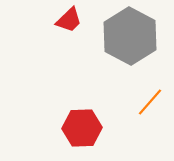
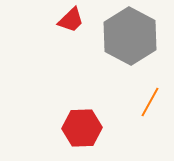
red trapezoid: moved 2 px right
orange line: rotated 12 degrees counterclockwise
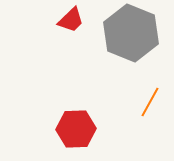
gray hexagon: moved 1 px right, 3 px up; rotated 6 degrees counterclockwise
red hexagon: moved 6 px left, 1 px down
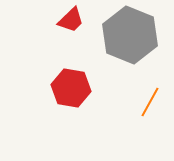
gray hexagon: moved 1 px left, 2 px down
red hexagon: moved 5 px left, 41 px up; rotated 12 degrees clockwise
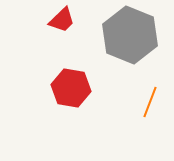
red trapezoid: moved 9 px left
orange line: rotated 8 degrees counterclockwise
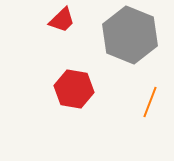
red hexagon: moved 3 px right, 1 px down
